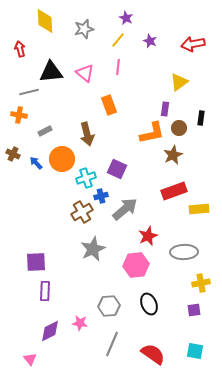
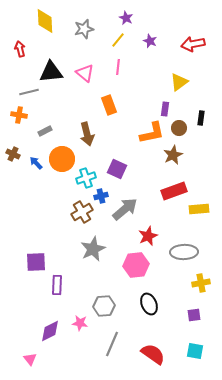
purple rectangle at (45, 291): moved 12 px right, 6 px up
gray hexagon at (109, 306): moved 5 px left
purple square at (194, 310): moved 5 px down
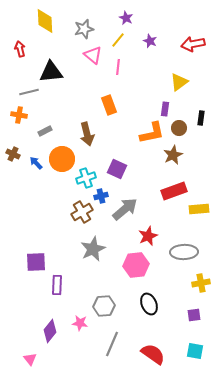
pink triangle at (85, 73): moved 8 px right, 18 px up
purple diamond at (50, 331): rotated 25 degrees counterclockwise
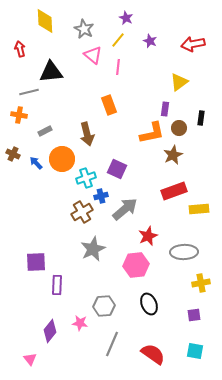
gray star at (84, 29): rotated 30 degrees counterclockwise
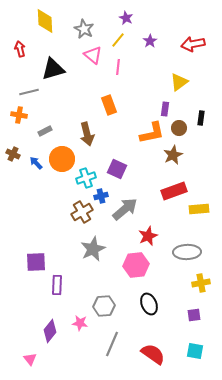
purple star at (150, 41): rotated 16 degrees clockwise
black triangle at (51, 72): moved 2 px right, 3 px up; rotated 10 degrees counterclockwise
gray ellipse at (184, 252): moved 3 px right
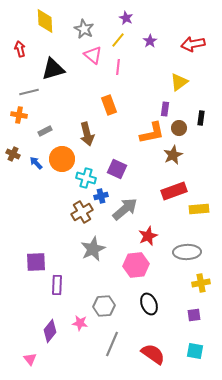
cyan cross at (86, 178): rotated 36 degrees clockwise
